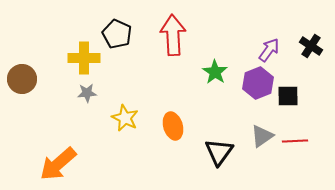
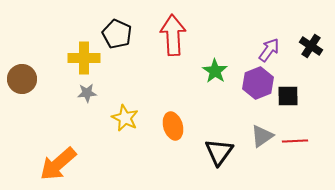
green star: moved 1 px up
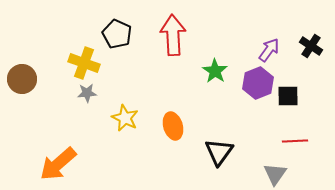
yellow cross: moved 5 px down; rotated 20 degrees clockwise
gray triangle: moved 13 px right, 38 px down; rotated 20 degrees counterclockwise
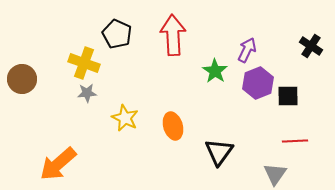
purple arrow: moved 22 px left; rotated 10 degrees counterclockwise
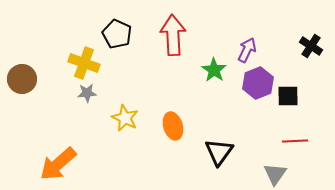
green star: moved 1 px left, 1 px up
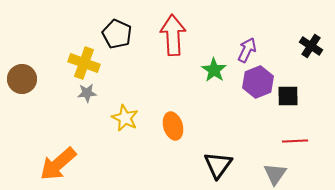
purple hexagon: moved 1 px up
black triangle: moved 1 px left, 13 px down
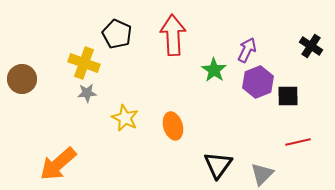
red line: moved 3 px right, 1 px down; rotated 10 degrees counterclockwise
gray triangle: moved 13 px left; rotated 10 degrees clockwise
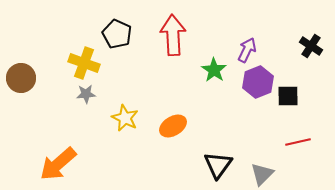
brown circle: moved 1 px left, 1 px up
gray star: moved 1 px left, 1 px down
orange ellipse: rotated 76 degrees clockwise
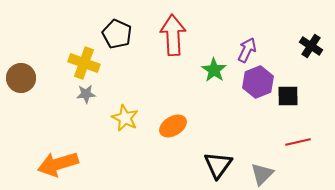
orange arrow: rotated 24 degrees clockwise
